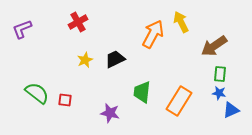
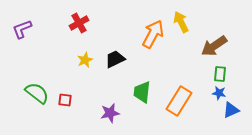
red cross: moved 1 px right, 1 px down
purple star: rotated 24 degrees counterclockwise
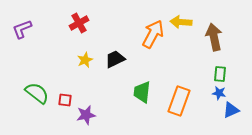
yellow arrow: rotated 60 degrees counterclockwise
brown arrow: moved 9 px up; rotated 112 degrees clockwise
orange rectangle: rotated 12 degrees counterclockwise
purple star: moved 24 px left, 2 px down
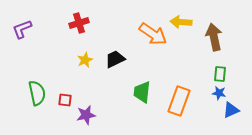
red cross: rotated 12 degrees clockwise
orange arrow: rotated 96 degrees clockwise
green semicircle: rotated 40 degrees clockwise
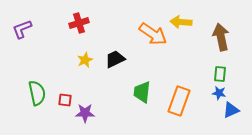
brown arrow: moved 7 px right
purple star: moved 1 px left, 2 px up; rotated 12 degrees clockwise
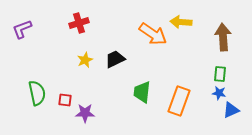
brown arrow: moved 2 px right; rotated 8 degrees clockwise
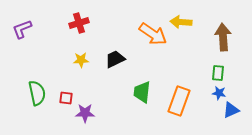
yellow star: moved 4 px left; rotated 21 degrees clockwise
green rectangle: moved 2 px left, 1 px up
red square: moved 1 px right, 2 px up
